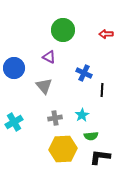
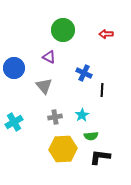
gray cross: moved 1 px up
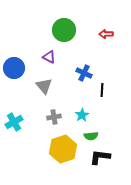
green circle: moved 1 px right
gray cross: moved 1 px left
yellow hexagon: rotated 16 degrees counterclockwise
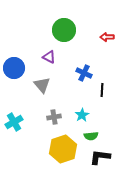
red arrow: moved 1 px right, 3 px down
gray triangle: moved 2 px left, 1 px up
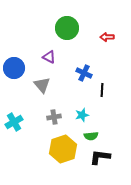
green circle: moved 3 px right, 2 px up
cyan star: rotated 16 degrees clockwise
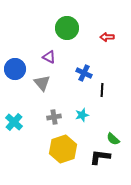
blue circle: moved 1 px right, 1 px down
gray triangle: moved 2 px up
cyan cross: rotated 18 degrees counterclockwise
green semicircle: moved 22 px right, 3 px down; rotated 48 degrees clockwise
